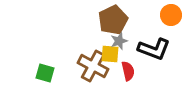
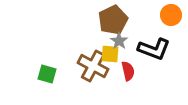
gray star: rotated 18 degrees counterclockwise
green square: moved 2 px right, 1 px down
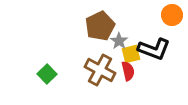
orange circle: moved 1 px right
brown pentagon: moved 13 px left, 6 px down
yellow square: moved 21 px right; rotated 18 degrees counterclockwise
brown cross: moved 7 px right, 4 px down
green square: rotated 30 degrees clockwise
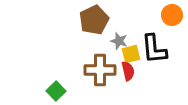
brown pentagon: moved 6 px left, 6 px up
gray star: rotated 18 degrees counterclockwise
black L-shape: rotated 64 degrees clockwise
brown cross: rotated 28 degrees counterclockwise
green square: moved 9 px right, 17 px down
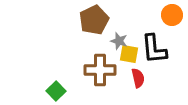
yellow square: moved 2 px left; rotated 24 degrees clockwise
red semicircle: moved 10 px right, 7 px down
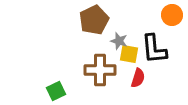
red semicircle: rotated 30 degrees clockwise
green square: rotated 18 degrees clockwise
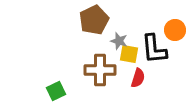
orange circle: moved 3 px right, 15 px down
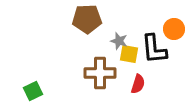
brown pentagon: moved 7 px left, 1 px up; rotated 24 degrees clockwise
orange circle: moved 1 px left, 1 px up
brown cross: moved 3 px down
red semicircle: moved 6 px down
green square: moved 23 px left
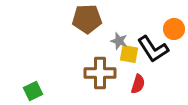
black L-shape: moved 1 px left; rotated 28 degrees counterclockwise
